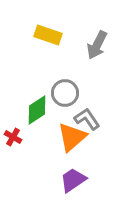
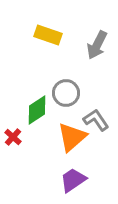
gray circle: moved 1 px right
gray L-shape: moved 9 px right, 1 px down
red cross: rotated 12 degrees clockwise
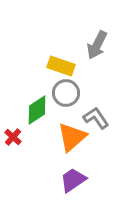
yellow rectangle: moved 13 px right, 31 px down
gray L-shape: moved 2 px up
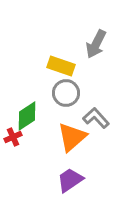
gray arrow: moved 1 px left, 1 px up
green diamond: moved 10 px left, 6 px down
gray L-shape: rotated 8 degrees counterclockwise
red cross: rotated 24 degrees clockwise
purple trapezoid: moved 3 px left
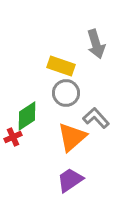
gray arrow: rotated 44 degrees counterclockwise
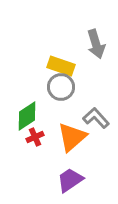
gray circle: moved 5 px left, 6 px up
red cross: moved 22 px right
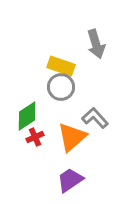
gray L-shape: moved 1 px left
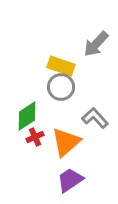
gray arrow: rotated 60 degrees clockwise
orange triangle: moved 6 px left, 5 px down
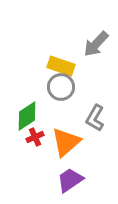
gray L-shape: rotated 108 degrees counterclockwise
